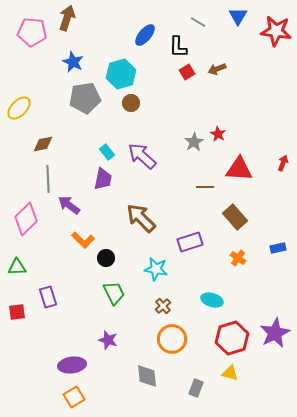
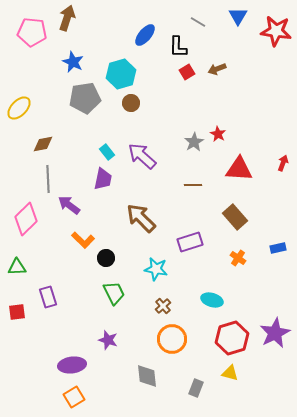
brown line at (205, 187): moved 12 px left, 2 px up
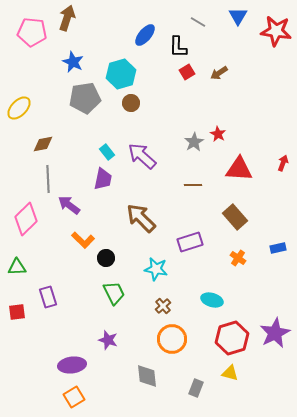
brown arrow at (217, 69): moved 2 px right, 4 px down; rotated 12 degrees counterclockwise
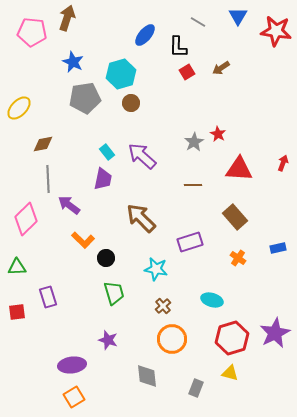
brown arrow at (219, 73): moved 2 px right, 5 px up
green trapezoid at (114, 293): rotated 10 degrees clockwise
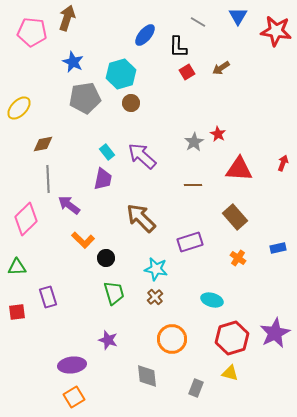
brown cross at (163, 306): moved 8 px left, 9 px up
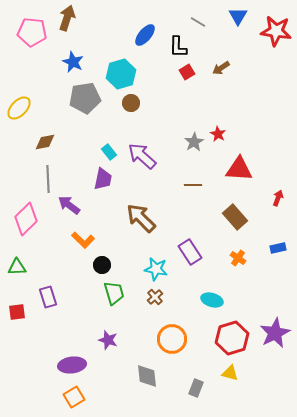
brown diamond at (43, 144): moved 2 px right, 2 px up
cyan rectangle at (107, 152): moved 2 px right
red arrow at (283, 163): moved 5 px left, 35 px down
purple rectangle at (190, 242): moved 10 px down; rotated 75 degrees clockwise
black circle at (106, 258): moved 4 px left, 7 px down
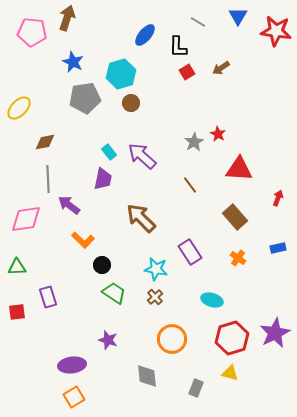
brown line at (193, 185): moved 3 px left; rotated 54 degrees clockwise
pink diamond at (26, 219): rotated 36 degrees clockwise
green trapezoid at (114, 293): rotated 40 degrees counterclockwise
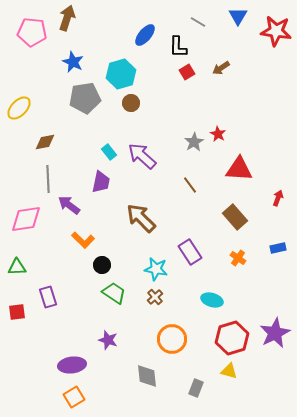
purple trapezoid at (103, 179): moved 2 px left, 3 px down
yellow triangle at (230, 373): moved 1 px left, 2 px up
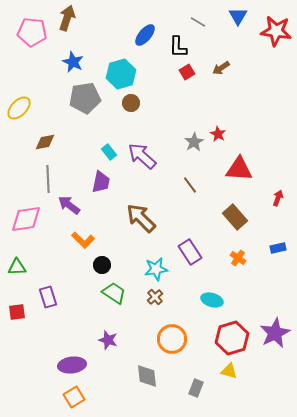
cyan star at (156, 269): rotated 20 degrees counterclockwise
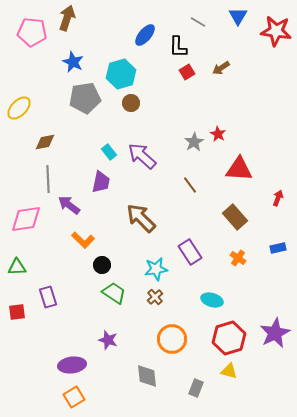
red hexagon at (232, 338): moved 3 px left
